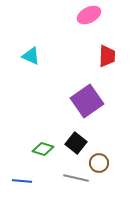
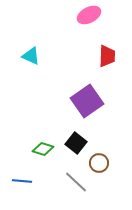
gray line: moved 4 px down; rotated 30 degrees clockwise
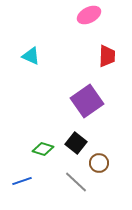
blue line: rotated 24 degrees counterclockwise
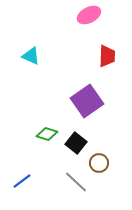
green diamond: moved 4 px right, 15 px up
blue line: rotated 18 degrees counterclockwise
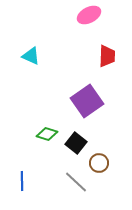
blue line: rotated 54 degrees counterclockwise
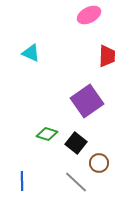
cyan triangle: moved 3 px up
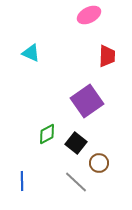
green diamond: rotated 45 degrees counterclockwise
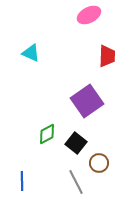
gray line: rotated 20 degrees clockwise
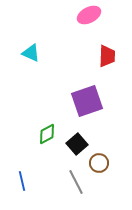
purple square: rotated 16 degrees clockwise
black square: moved 1 px right, 1 px down; rotated 10 degrees clockwise
blue line: rotated 12 degrees counterclockwise
